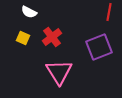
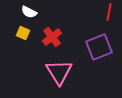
yellow square: moved 5 px up
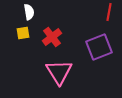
white semicircle: rotated 126 degrees counterclockwise
yellow square: rotated 32 degrees counterclockwise
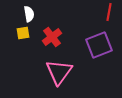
white semicircle: moved 2 px down
purple square: moved 2 px up
pink triangle: rotated 8 degrees clockwise
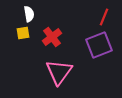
red line: moved 5 px left, 5 px down; rotated 12 degrees clockwise
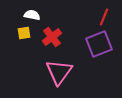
white semicircle: moved 3 px right, 1 px down; rotated 70 degrees counterclockwise
yellow square: moved 1 px right
purple square: moved 1 px up
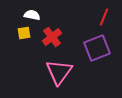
purple square: moved 2 px left, 4 px down
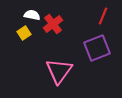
red line: moved 1 px left, 1 px up
yellow square: rotated 24 degrees counterclockwise
red cross: moved 1 px right, 13 px up
pink triangle: moved 1 px up
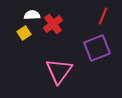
white semicircle: rotated 14 degrees counterclockwise
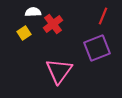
white semicircle: moved 1 px right, 3 px up
